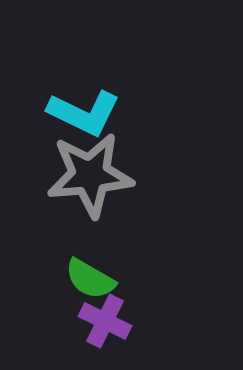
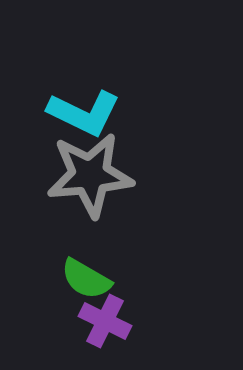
green semicircle: moved 4 px left
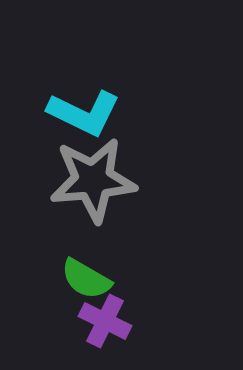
gray star: moved 3 px right, 5 px down
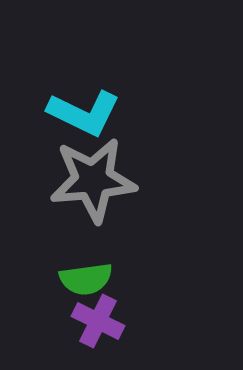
green semicircle: rotated 38 degrees counterclockwise
purple cross: moved 7 px left
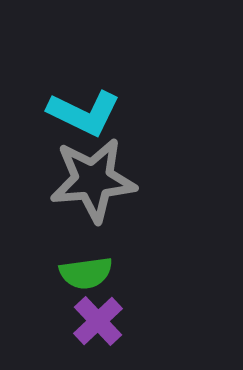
green semicircle: moved 6 px up
purple cross: rotated 21 degrees clockwise
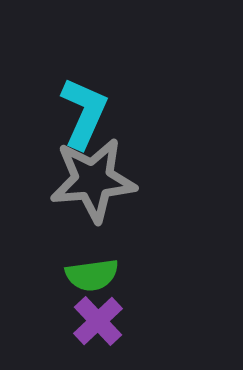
cyan L-shape: rotated 92 degrees counterclockwise
green semicircle: moved 6 px right, 2 px down
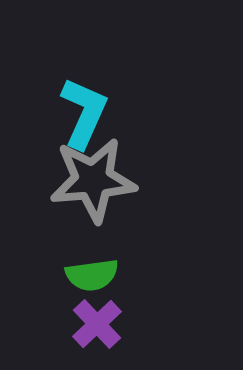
purple cross: moved 1 px left, 3 px down
